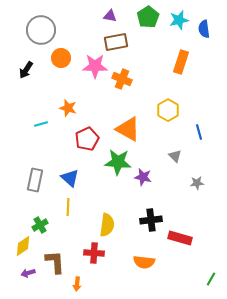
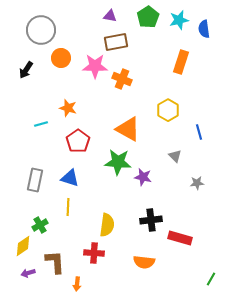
red pentagon: moved 9 px left, 2 px down; rotated 10 degrees counterclockwise
blue triangle: rotated 24 degrees counterclockwise
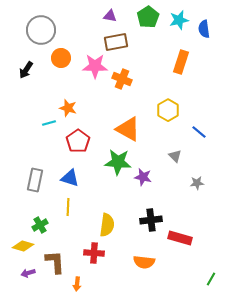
cyan line: moved 8 px right, 1 px up
blue line: rotated 35 degrees counterclockwise
yellow diamond: rotated 50 degrees clockwise
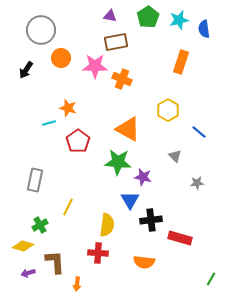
blue triangle: moved 60 px right, 22 px down; rotated 42 degrees clockwise
yellow line: rotated 24 degrees clockwise
red cross: moved 4 px right
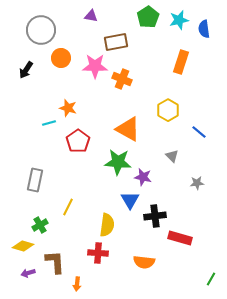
purple triangle: moved 19 px left
gray triangle: moved 3 px left
black cross: moved 4 px right, 4 px up
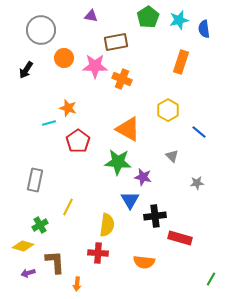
orange circle: moved 3 px right
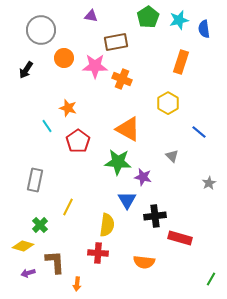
yellow hexagon: moved 7 px up
cyan line: moved 2 px left, 3 px down; rotated 72 degrees clockwise
gray star: moved 12 px right; rotated 24 degrees counterclockwise
blue triangle: moved 3 px left
green cross: rotated 14 degrees counterclockwise
